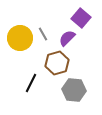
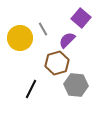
gray line: moved 5 px up
purple semicircle: moved 2 px down
black line: moved 6 px down
gray hexagon: moved 2 px right, 5 px up
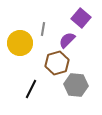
gray line: rotated 40 degrees clockwise
yellow circle: moved 5 px down
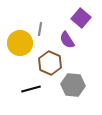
gray line: moved 3 px left
purple semicircle: rotated 78 degrees counterclockwise
brown hexagon: moved 7 px left; rotated 20 degrees counterclockwise
gray hexagon: moved 3 px left
black line: rotated 48 degrees clockwise
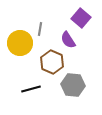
purple semicircle: moved 1 px right
brown hexagon: moved 2 px right, 1 px up
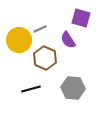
purple square: rotated 24 degrees counterclockwise
gray line: rotated 56 degrees clockwise
yellow circle: moved 1 px left, 3 px up
brown hexagon: moved 7 px left, 4 px up
gray hexagon: moved 3 px down
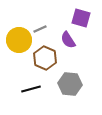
gray hexagon: moved 3 px left, 4 px up
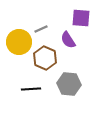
purple square: rotated 12 degrees counterclockwise
gray line: moved 1 px right
yellow circle: moved 2 px down
gray hexagon: moved 1 px left
black line: rotated 12 degrees clockwise
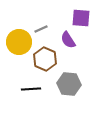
brown hexagon: moved 1 px down
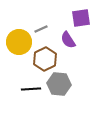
purple square: rotated 12 degrees counterclockwise
brown hexagon: rotated 10 degrees clockwise
gray hexagon: moved 10 px left
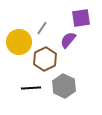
gray line: moved 1 px right, 1 px up; rotated 32 degrees counterclockwise
purple semicircle: rotated 72 degrees clockwise
gray hexagon: moved 5 px right, 2 px down; rotated 20 degrees clockwise
black line: moved 1 px up
